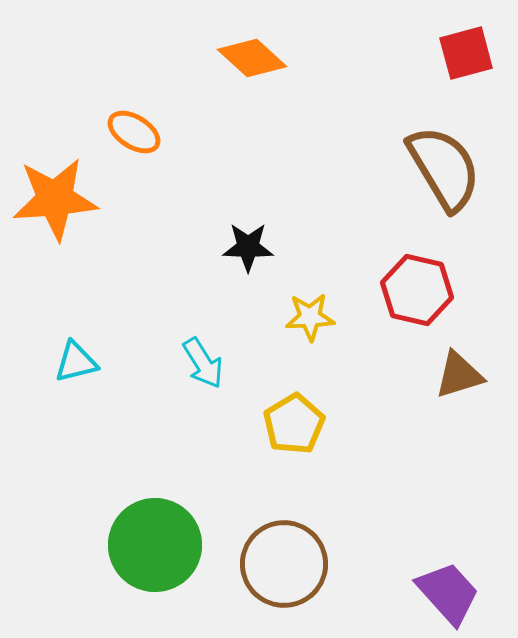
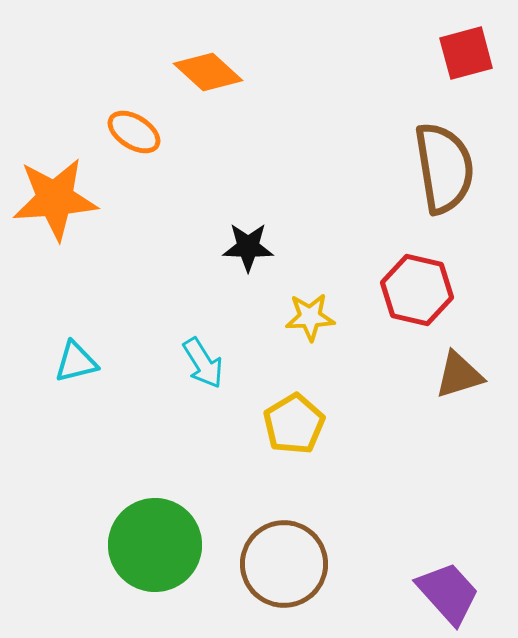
orange diamond: moved 44 px left, 14 px down
brown semicircle: rotated 22 degrees clockwise
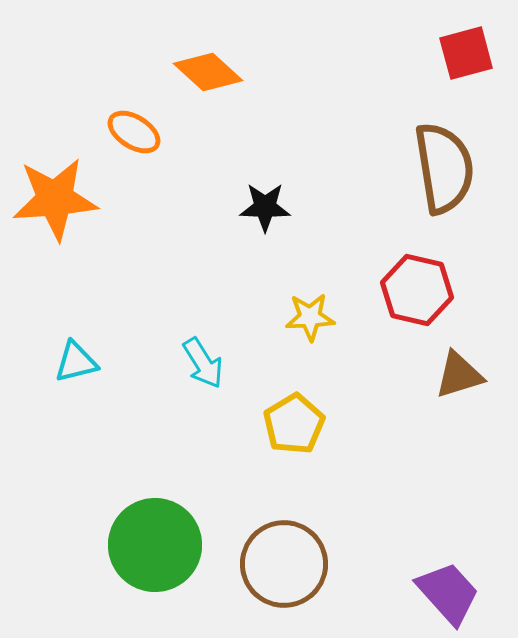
black star: moved 17 px right, 40 px up
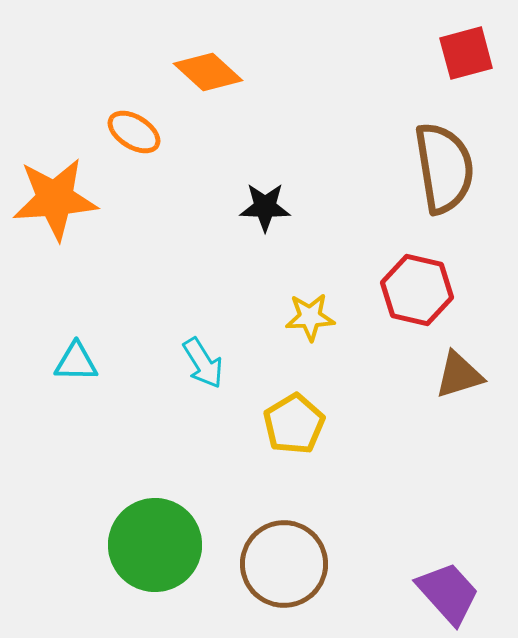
cyan triangle: rotated 15 degrees clockwise
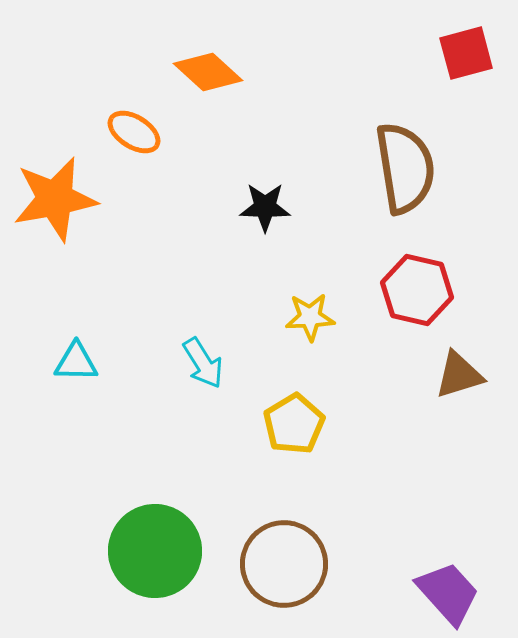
brown semicircle: moved 39 px left
orange star: rotated 6 degrees counterclockwise
green circle: moved 6 px down
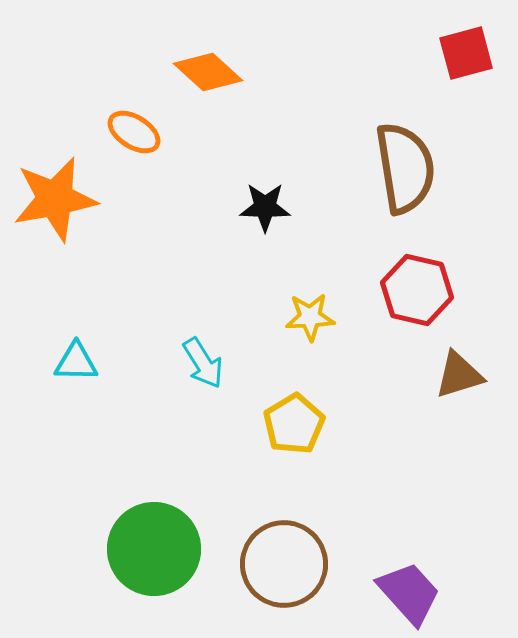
green circle: moved 1 px left, 2 px up
purple trapezoid: moved 39 px left
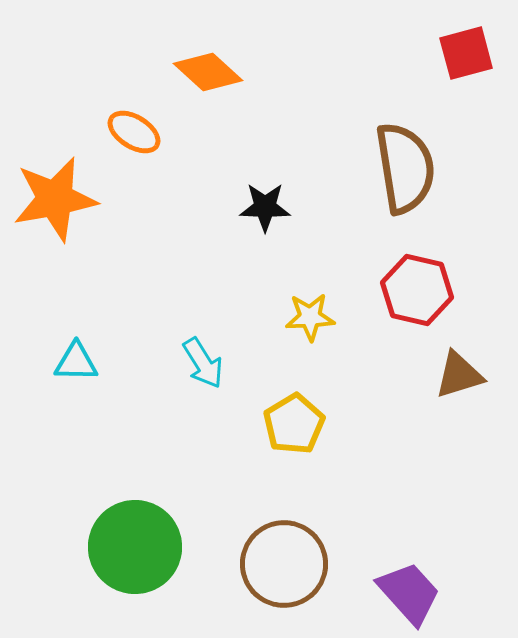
green circle: moved 19 px left, 2 px up
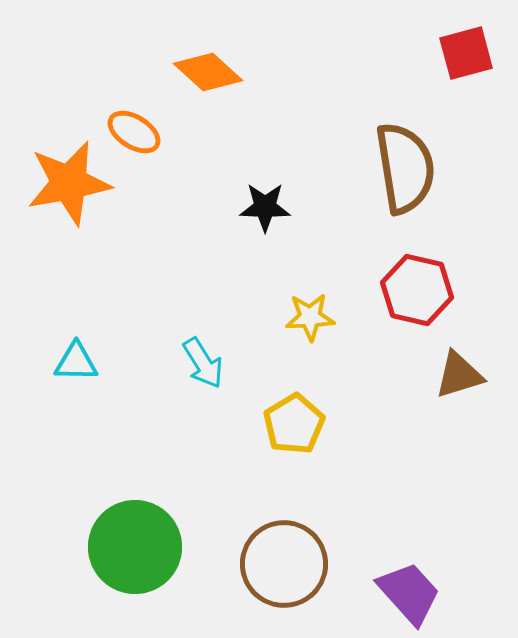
orange star: moved 14 px right, 16 px up
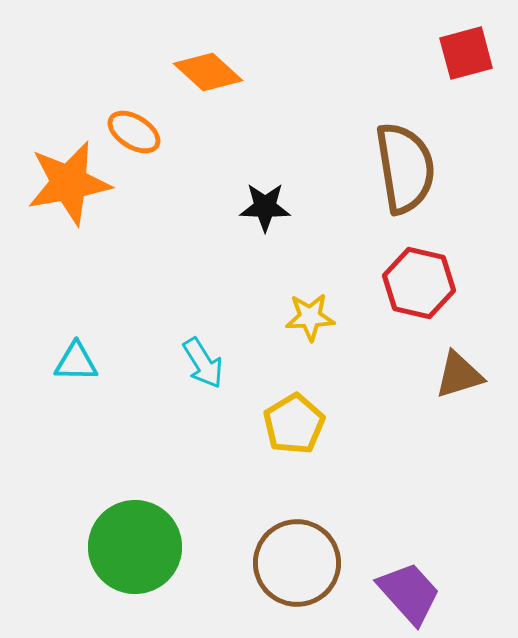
red hexagon: moved 2 px right, 7 px up
brown circle: moved 13 px right, 1 px up
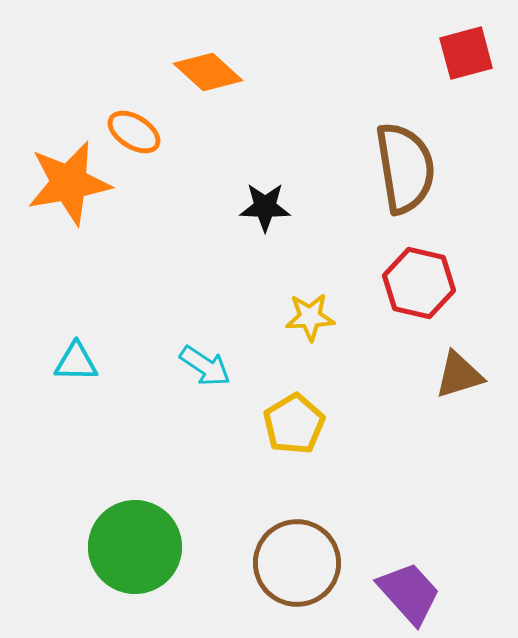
cyan arrow: moved 2 px right, 3 px down; rotated 24 degrees counterclockwise
